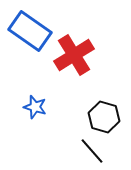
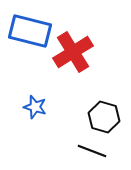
blue rectangle: rotated 21 degrees counterclockwise
red cross: moved 1 px left, 3 px up
black line: rotated 28 degrees counterclockwise
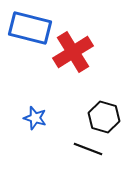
blue rectangle: moved 3 px up
blue star: moved 11 px down
black line: moved 4 px left, 2 px up
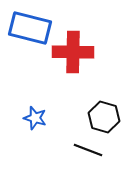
red cross: rotated 33 degrees clockwise
black line: moved 1 px down
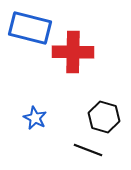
blue star: rotated 10 degrees clockwise
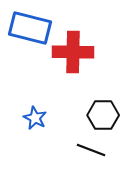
black hexagon: moved 1 px left, 2 px up; rotated 16 degrees counterclockwise
black line: moved 3 px right
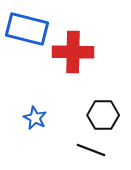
blue rectangle: moved 3 px left, 1 px down
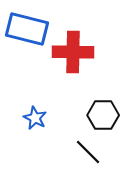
black line: moved 3 px left, 2 px down; rotated 24 degrees clockwise
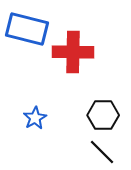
blue star: rotated 15 degrees clockwise
black line: moved 14 px right
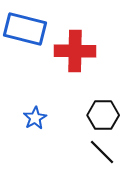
blue rectangle: moved 2 px left
red cross: moved 2 px right, 1 px up
